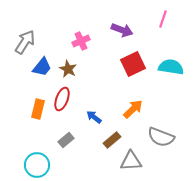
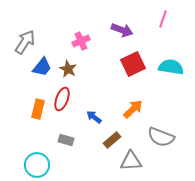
gray rectangle: rotated 56 degrees clockwise
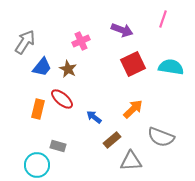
red ellipse: rotated 70 degrees counterclockwise
gray rectangle: moved 8 px left, 6 px down
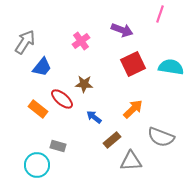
pink line: moved 3 px left, 5 px up
pink cross: rotated 12 degrees counterclockwise
brown star: moved 16 px right, 15 px down; rotated 24 degrees counterclockwise
orange rectangle: rotated 66 degrees counterclockwise
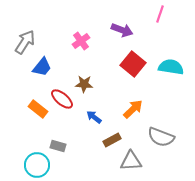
red square: rotated 25 degrees counterclockwise
brown rectangle: rotated 12 degrees clockwise
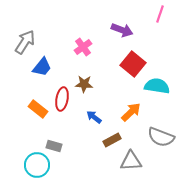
pink cross: moved 2 px right, 6 px down
cyan semicircle: moved 14 px left, 19 px down
red ellipse: rotated 60 degrees clockwise
orange arrow: moved 2 px left, 3 px down
gray rectangle: moved 4 px left
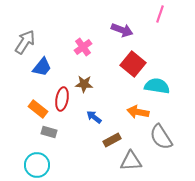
orange arrow: moved 7 px right; rotated 125 degrees counterclockwise
gray semicircle: rotated 36 degrees clockwise
gray rectangle: moved 5 px left, 14 px up
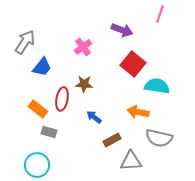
gray semicircle: moved 2 px left, 1 px down; rotated 44 degrees counterclockwise
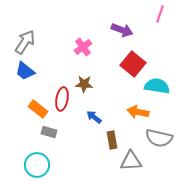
blue trapezoid: moved 17 px left, 4 px down; rotated 90 degrees clockwise
brown rectangle: rotated 72 degrees counterclockwise
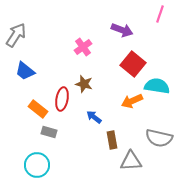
gray arrow: moved 9 px left, 7 px up
brown star: rotated 12 degrees clockwise
orange arrow: moved 6 px left, 11 px up; rotated 35 degrees counterclockwise
